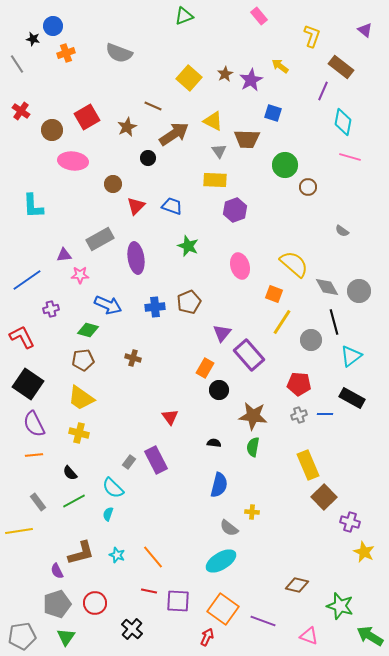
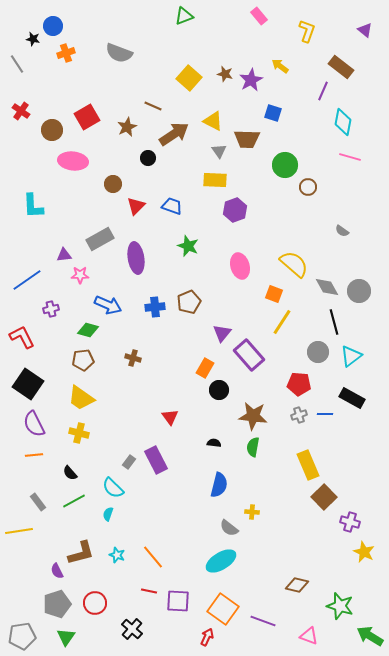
yellow L-shape at (312, 36): moved 5 px left, 5 px up
brown star at (225, 74): rotated 28 degrees counterclockwise
gray circle at (311, 340): moved 7 px right, 12 px down
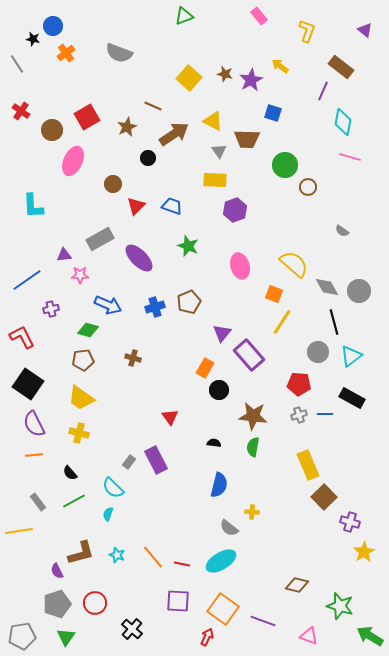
orange cross at (66, 53): rotated 18 degrees counterclockwise
pink ellipse at (73, 161): rotated 72 degrees counterclockwise
purple ellipse at (136, 258): moved 3 px right; rotated 36 degrees counterclockwise
blue cross at (155, 307): rotated 12 degrees counterclockwise
yellow star at (364, 552): rotated 15 degrees clockwise
red line at (149, 591): moved 33 px right, 27 px up
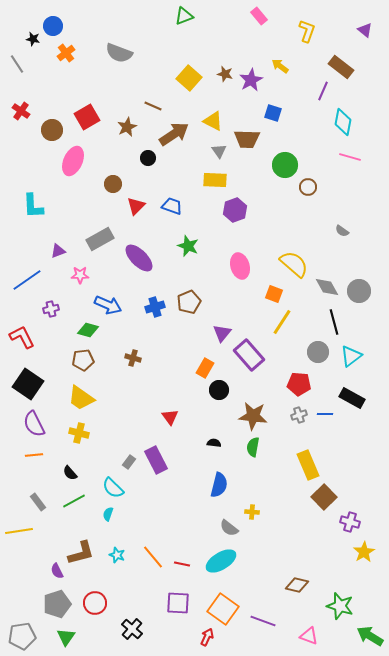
purple triangle at (64, 255): moved 6 px left, 4 px up; rotated 14 degrees counterclockwise
purple square at (178, 601): moved 2 px down
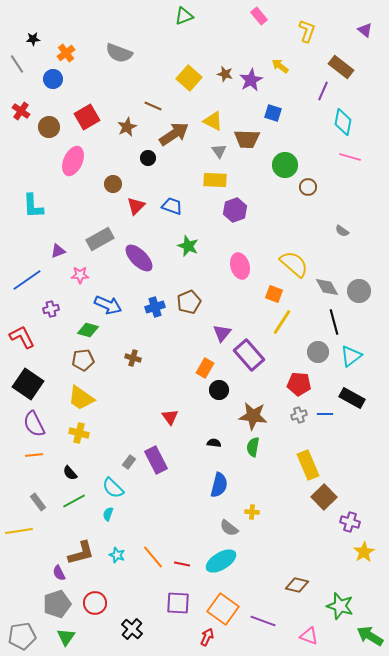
blue circle at (53, 26): moved 53 px down
black star at (33, 39): rotated 16 degrees counterclockwise
brown circle at (52, 130): moved 3 px left, 3 px up
purple semicircle at (57, 571): moved 2 px right, 2 px down
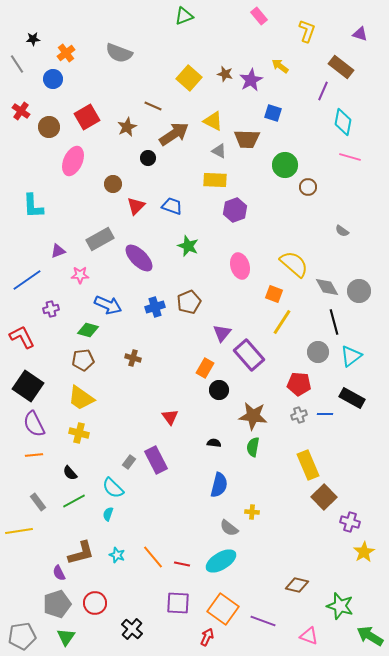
purple triangle at (365, 30): moved 5 px left, 4 px down; rotated 21 degrees counterclockwise
gray triangle at (219, 151): rotated 28 degrees counterclockwise
black square at (28, 384): moved 2 px down
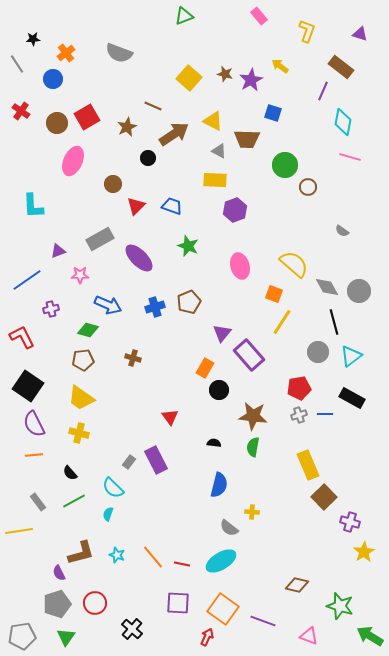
brown circle at (49, 127): moved 8 px right, 4 px up
red pentagon at (299, 384): moved 4 px down; rotated 15 degrees counterclockwise
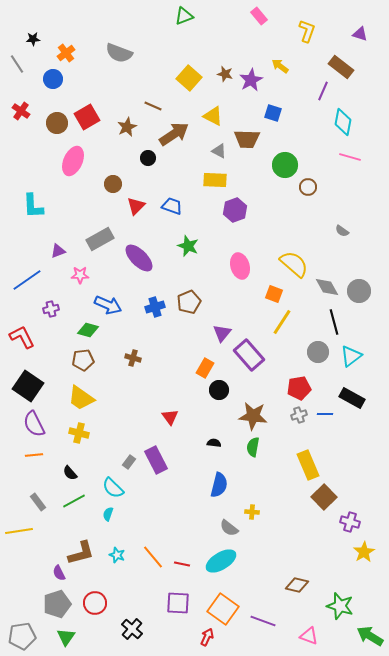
yellow triangle at (213, 121): moved 5 px up
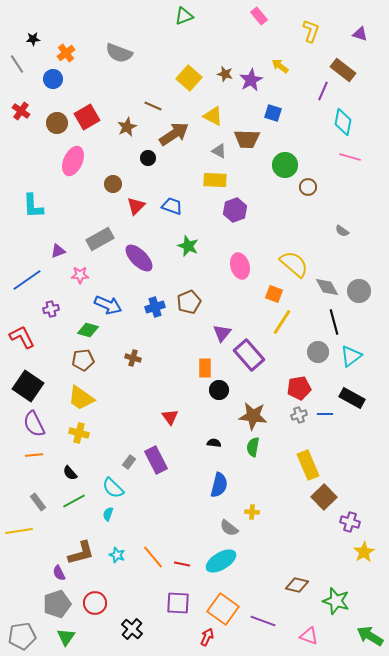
yellow L-shape at (307, 31): moved 4 px right
brown rectangle at (341, 67): moved 2 px right, 3 px down
orange rectangle at (205, 368): rotated 30 degrees counterclockwise
green star at (340, 606): moved 4 px left, 5 px up
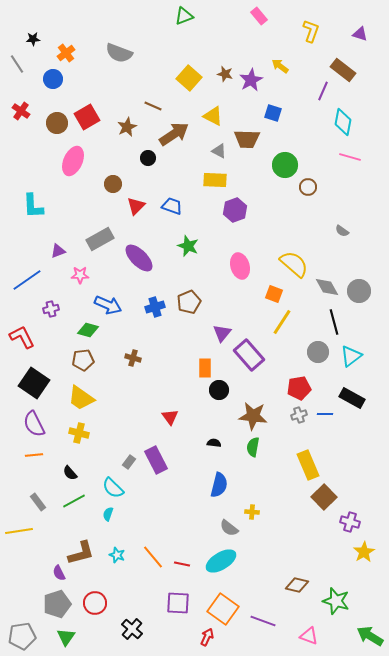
black square at (28, 386): moved 6 px right, 3 px up
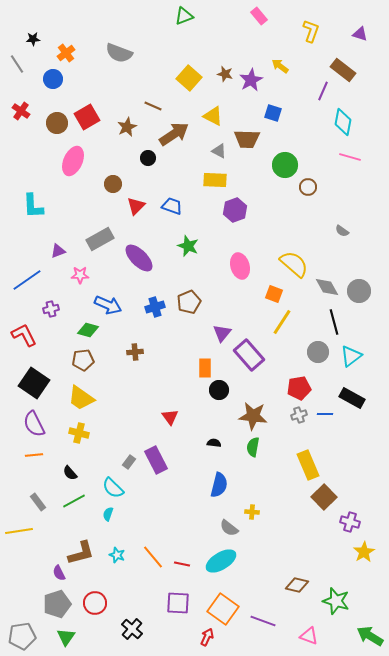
red L-shape at (22, 337): moved 2 px right, 2 px up
brown cross at (133, 358): moved 2 px right, 6 px up; rotated 21 degrees counterclockwise
